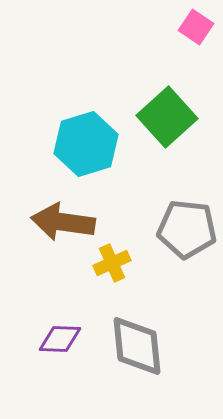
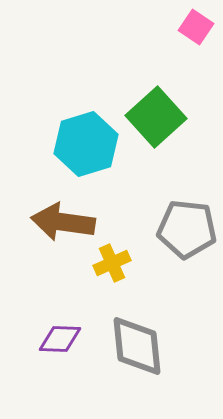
green square: moved 11 px left
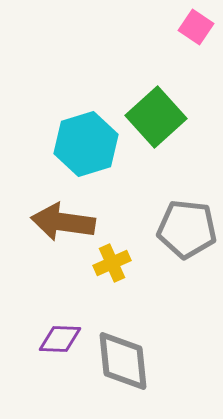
gray diamond: moved 14 px left, 15 px down
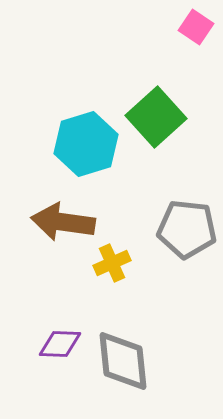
purple diamond: moved 5 px down
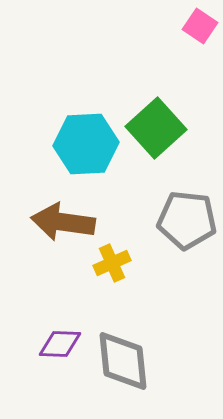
pink square: moved 4 px right, 1 px up
green square: moved 11 px down
cyan hexagon: rotated 14 degrees clockwise
gray pentagon: moved 9 px up
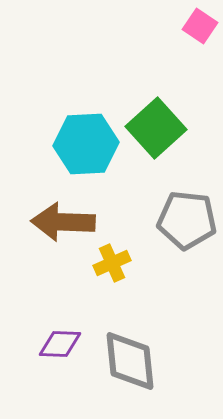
brown arrow: rotated 6 degrees counterclockwise
gray diamond: moved 7 px right
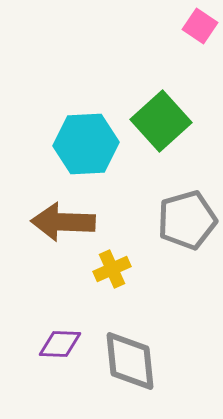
green square: moved 5 px right, 7 px up
gray pentagon: rotated 22 degrees counterclockwise
yellow cross: moved 6 px down
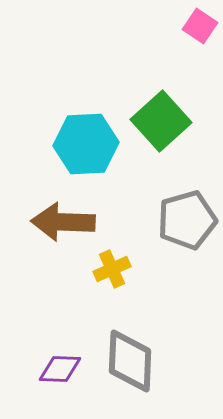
purple diamond: moved 25 px down
gray diamond: rotated 8 degrees clockwise
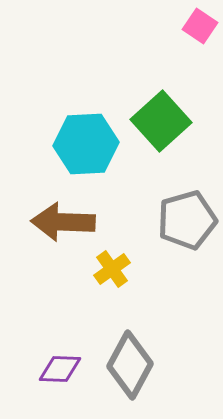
yellow cross: rotated 12 degrees counterclockwise
gray diamond: moved 4 px down; rotated 26 degrees clockwise
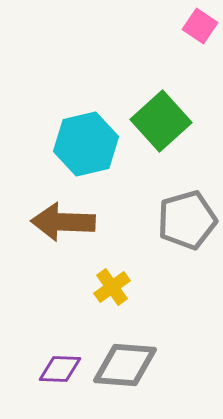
cyan hexagon: rotated 10 degrees counterclockwise
yellow cross: moved 18 px down
gray diamond: moved 5 px left; rotated 66 degrees clockwise
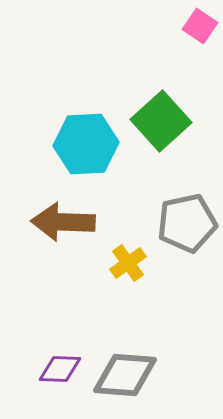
cyan hexagon: rotated 10 degrees clockwise
gray pentagon: moved 3 px down; rotated 4 degrees clockwise
yellow cross: moved 16 px right, 24 px up
gray diamond: moved 10 px down
